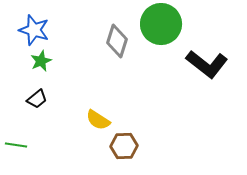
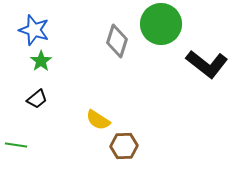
green star: rotated 10 degrees counterclockwise
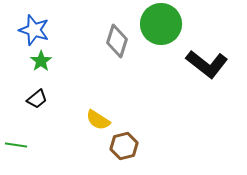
brown hexagon: rotated 12 degrees counterclockwise
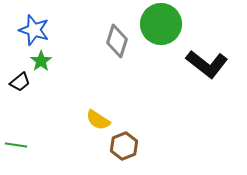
black trapezoid: moved 17 px left, 17 px up
brown hexagon: rotated 8 degrees counterclockwise
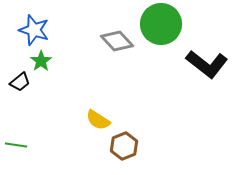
gray diamond: rotated 60 degrees counterclockwise
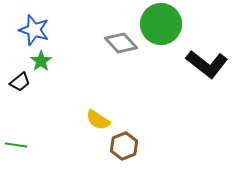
gray diamond: moved 4 px right, 2 px down
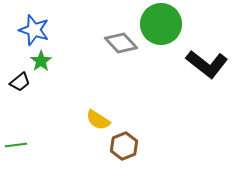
green line: rotated 15 degrees counterclockwise
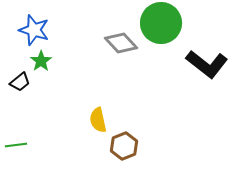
green circle: moved 1 px up
yellow semicircle: rotated 45 degrees clockwise
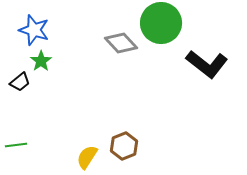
yellow semicircle: moved 11 px left, 37 px down; rotated 45 degrees clockwise
